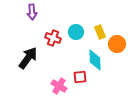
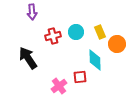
red cross: moved 2 px up; rotated 35 degrees counterclockwise
black arrow: rotated 70 degrees counterclockwise
pink cross: rotated 21 degrees clockwise
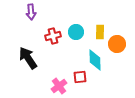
purple arrow: moved 1 px left
yellow rectangle: rotated 24 degrees clockwise
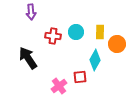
red cross: rotated 21 degrees clockwise
cyan diamond: rotated 30 degrees clockwise
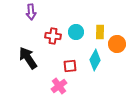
red square: moved 10 px left, 11 px up
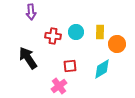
cyan diamond: moved 7 px right, 9 px down; rotated 30 degrees clockwise
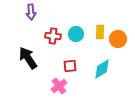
cyan circle: moved 2 px down
orange circle: moved 1 px right, 5 px up
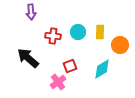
cyan circle: moved 2 px right, 2 px up
orange circle: moved 2 px right, 6 px down
black arrow: rotated 15 degrees counterclockwise
red square: rotated 16 degrees counterclockwise
pink cross: moved 1 px left, 4 px up
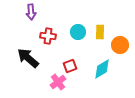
red cross: moved 5 px left
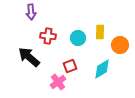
cyan circle: moved 6 px down
black arrow: moved 1 px right, 1 px up
